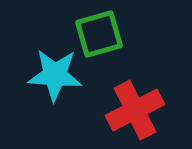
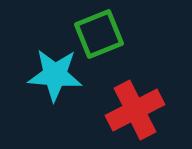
green square: rotated 6 degrees counterclockwise
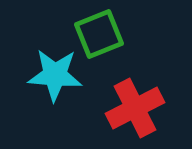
red cross: moved 2 px up
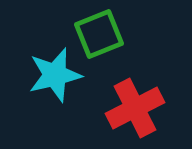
cyan star: rotated 18 degrees counterclockwise
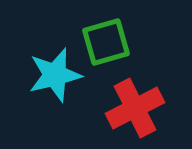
green square: moved 7 px right, 8 px down; rotated 6 degrees clockwise
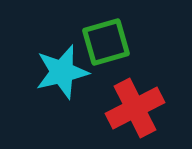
cyan star: moved 7 px right, 3 px up
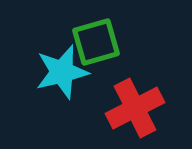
green square: moved 10 px left
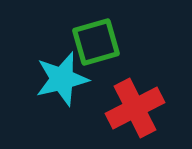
cyan star: moved 7 px down
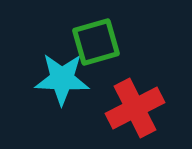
cyan star: rotated 16 degrees clockwise
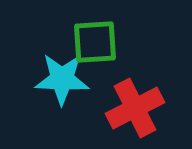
green square: moved 1 px left; rotated 12 degrees clockwise
